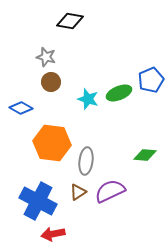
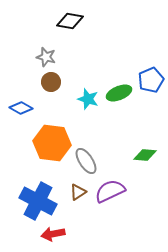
gray ellipse: rotated 40 degrees counterclockwise
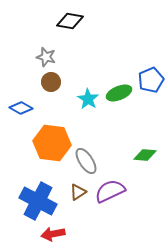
cyan star: rotated 15 degrees clockwise
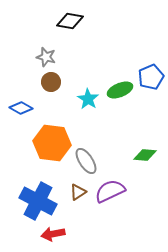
blue pentagon: moved 3 px up
green ellipse: moved 1 px right, 3 px up
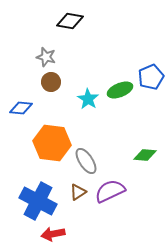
blue diamond: rotated 25 degrees counterclockwise
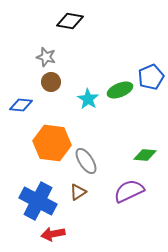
blue diamond: moved 3 px up
purple semicircle: moved 19 px right
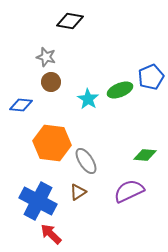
red arrow: moved 2 px left; rotated 55 degrees clockwise
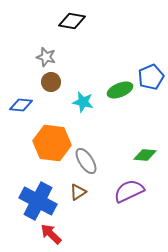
black diamond: moved 2 px right
cyan star: moved 5 px left, 3 px down; rotated 20 degrees counterclockwise
